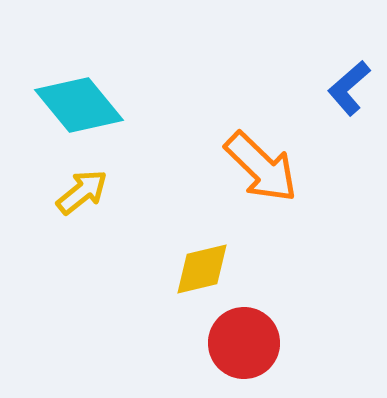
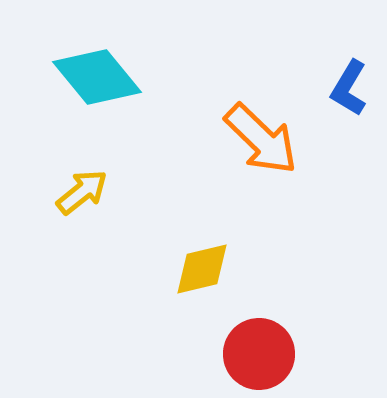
blue L-shape: rotated 18 degrees counterclockwise
cyan diamond: moved 18 px right, 28 px up
orange arrow: moved 28 px up
red circle: moved 15 px right, 11 px down
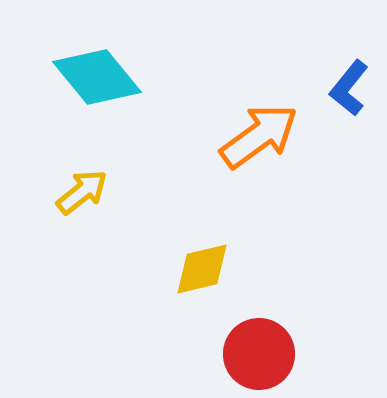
blue L-shape: rotated 8 degrees clockwise
orange arrow: moved 2 px left, 3 px up; rotated 80 degrees counterclockwise
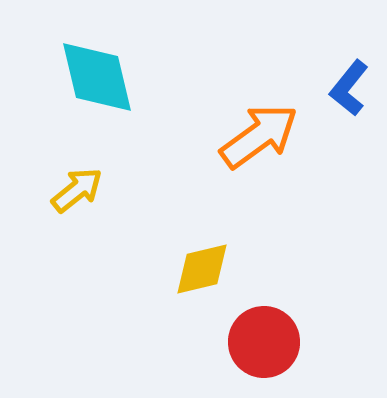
cyan diamond: rotated 26 degrees clockwise
yellow arrow: moved 5 px left, 2 px up
red circle: moved 5 px right, 12 px up
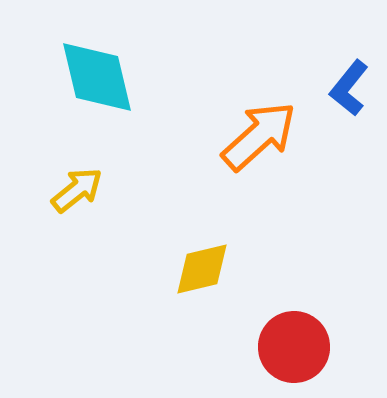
orange arrow: rotated 6 degrees counterclockwise
red circle: moved 30 px right, 5 px down
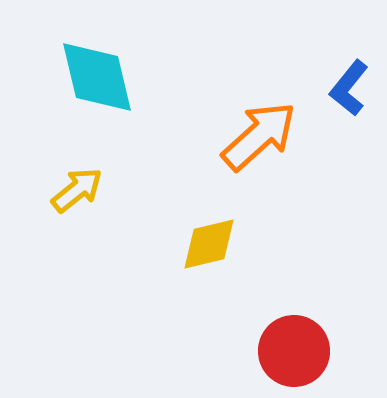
yellow diamond: moved 7 px right, 25 px up
red circle: moved 4 px down
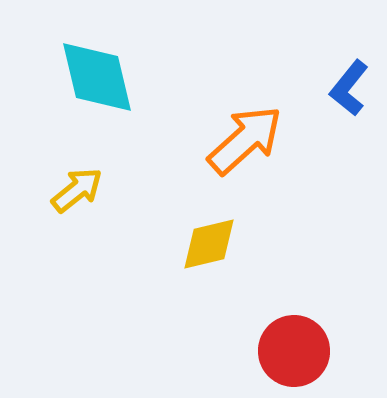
orange arrow: moved 14 px left, 4 px down
